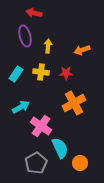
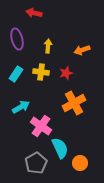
purple ellipse: moved 8 px left, 3 px down
red star: rotated 16 degrees counterclockwise
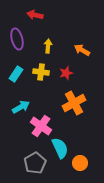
red arrow: moved 1 px right, 2 px down
orange arrow: rotated 49 degrees clockwise
gray pentagon: moved 1 px left
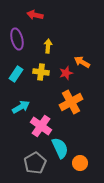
orange arrow: moved 12 px down
orange cross: moved 3 px left, 1 px up
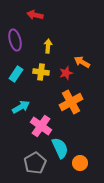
purple ellipse: moved 2 px left, 1 px down
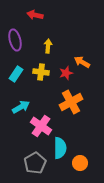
cyan semicircle: rotated 25 degrees clockwise
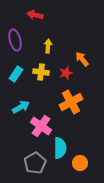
orange arrow: moved 3 px up; rotated 21 degrees clockwise
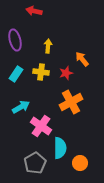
red arrow: moved 1 px left, 4 px up
